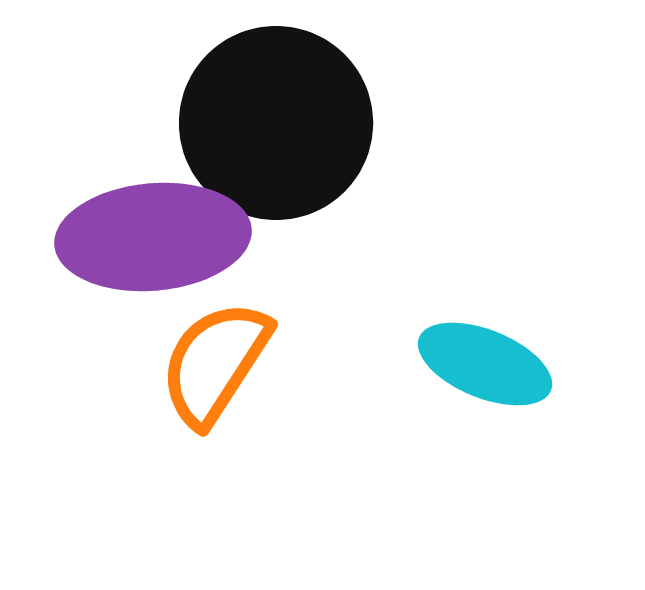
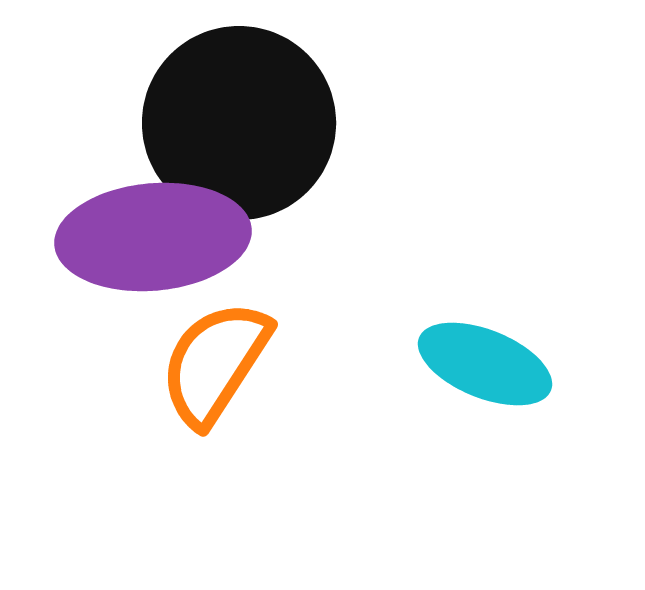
black circle: moved 37 px left
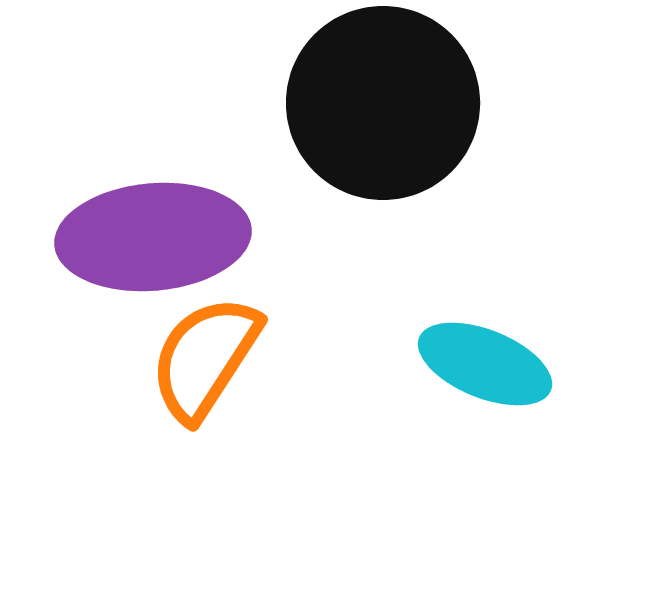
black circle: moved 144 px right, 20 px up
orange semicircle: moved 10 px left, 5 px up
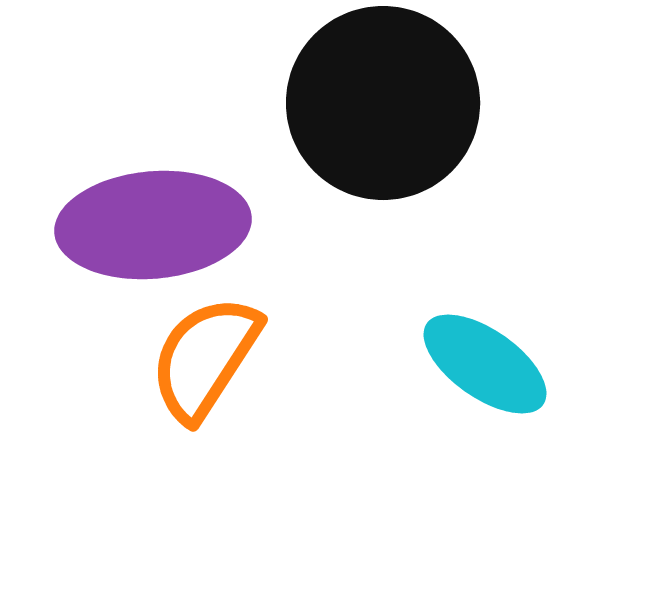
purple ellipse: moved 12 px up
cyan ellipse: rotated 13 degrees clockwise
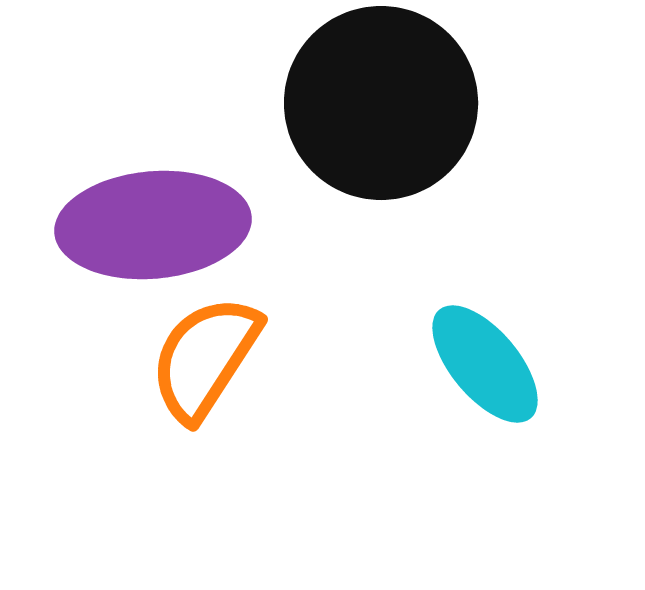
black circle: moved 2 px left
cyan ellipse: rotated 15 degrees clockwise
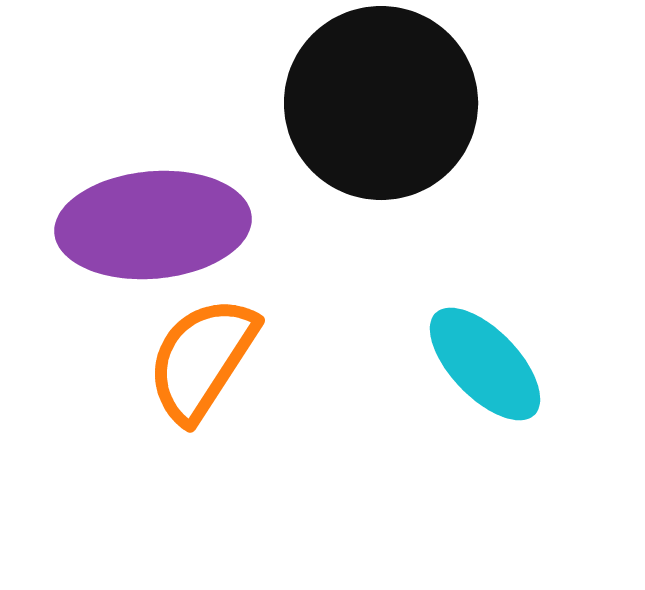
orange semicircle: moved 3 px left, 1 px down
cyan ellipse: rotated 4 degrees counterclockwise
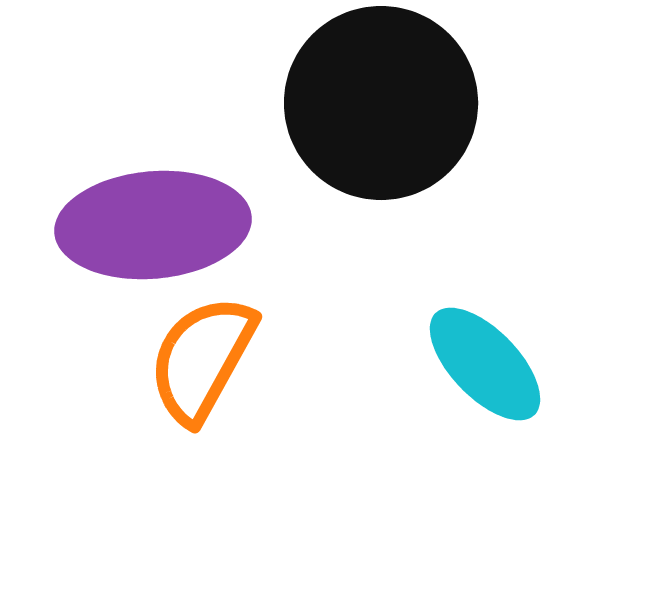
orange semicircle: rotated 4 degrees counterclockwise
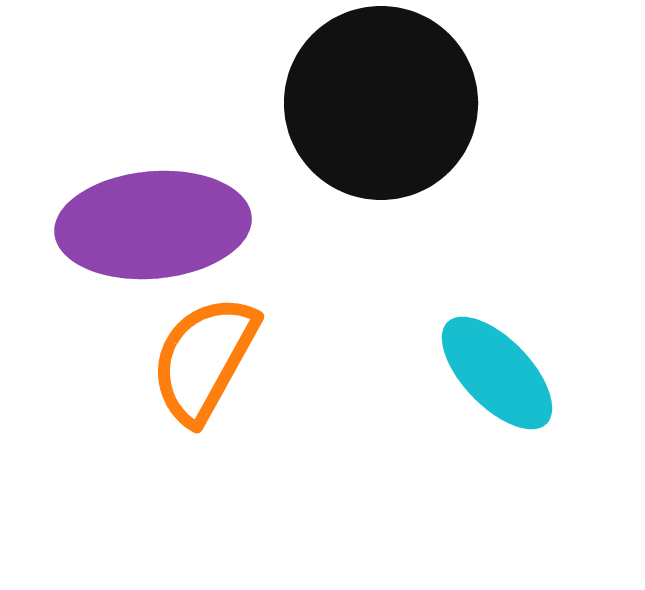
orange semicircle: moved 2 px right
cyan ellipse: moved 12 px right, 9 px down
